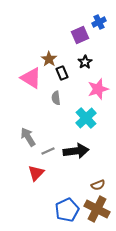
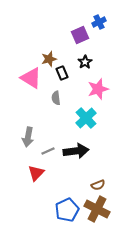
brown star: rotated 21 degrees clockwise
gray arrow: rotated 138 degrees counterclockwise
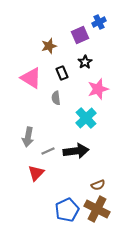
brown star: moved 13 px up
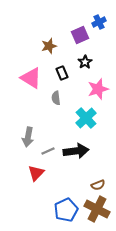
blue pentagon: moved 1 px left
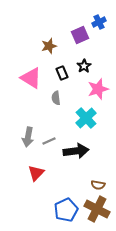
black star: moved 1 px left, 4 px down
gray line: moved 1 px right, 10 px up
brown semicircle: rotated 32 degrees clockwise
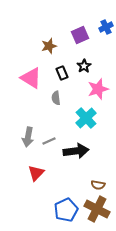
blue cross: moved 7 px right, 5 px down
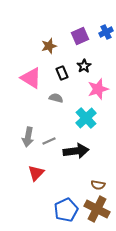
blue cross: moved 5 px down
purple square: moved 1 px down
gray semicircle: rotated 112 degrees clockwise
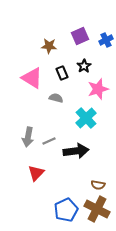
blue cross: moved 8 px down
brown star: rotated 21 degrees clockwise
pink triangle: moved 1 px right
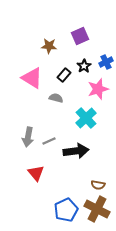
blue cross: moved 22 px down
black rectangle: moved 2 px right, 2 px down; rotated 64 degrees clockwise
red triangle: rotated 24 degrees counterclockwise
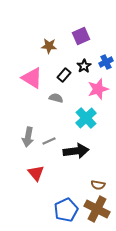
purple square: moved 1 px right
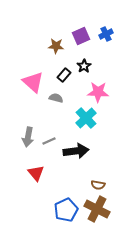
brown star: moved 7 px right
blue cross: moved 28 px up
pink triangle: moved 1 px right, 4 px down; rotated 10 degrees clockwise
pink star: moved 3 px down; rotated 20 degrees clockwise
